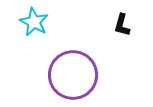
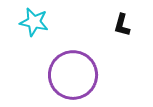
cyan star: rotated 16 degrees counterclockwise
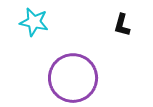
purple circle: moved 3 px down
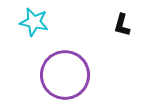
purple circle: moved 8 px left, 3 px up
